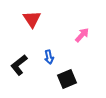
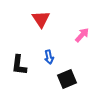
red triangle: moved 9 px right
black L-shape: rotated 45 degrees counterclockwise
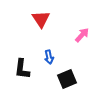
black L-shape: moved 3 px right, 4 px down
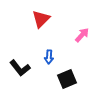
red triangle: rotated 18 degrees clockwise
blue arrow: rotated 16 degrees clockwise
black L-shape: moved 2 px left, 1 px up; rotated 45 degrees counterclockwise
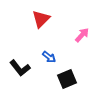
blue arrow: rotated 56 degrees counterclockwise
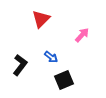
blue arrow: moved 2 px right
black L-shape: moved 3 px up; rotated 105 degrees counterclockwise
black square: moved 3 px left, 1 px down
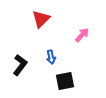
blue arrow: rotated 40 degrees clockwise
black square: moved 1 px right, 1 px down; rotated 12 degrees clockwise
